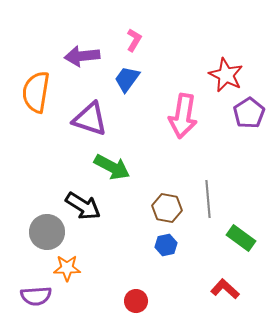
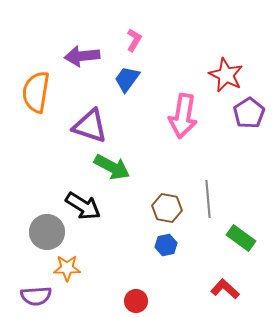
purple triangle: moved 7 px down
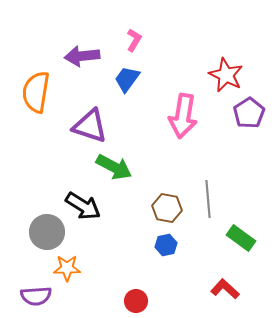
green arrow: moved 2 px right
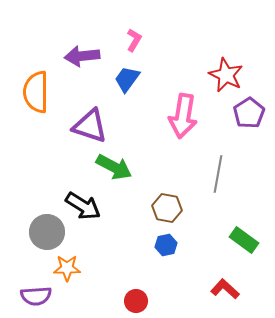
orange semicircle: rotated 9 degrees counterclockwise
gray line: moved 10 px right, 25 px up; rotated 15 degrees clockwise
green rectangle: moved 3 px right, 2 px down
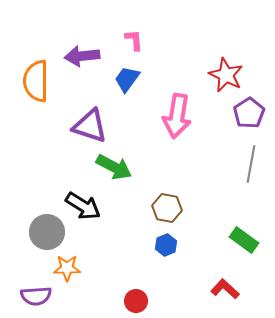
pink L-shape: rotated 35 degrees counterclockwise
orange semicircle: moved 11 px up
pink arrow: moved 6 px left
gray line: moved 33 px right, 10 px up
blue hexagon: rotated 10 degrees counterclockwise
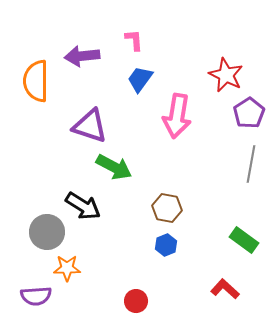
blue trapezoid: moved 13 px right
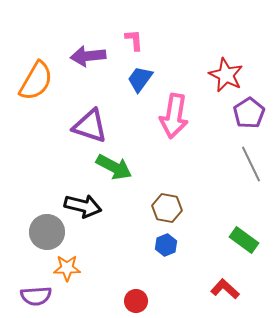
purple arrow: moved 6 px right
orange semicircle: rotated 150 degrees counterclockwise
pink arrow: moved 3 px left
gray line: rotated 36 degrees counterclockwise
black arrow: rotated 18 degrees counterclockwise
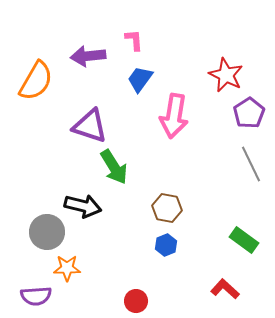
green arrow: rotated 30 degrees clockwise
